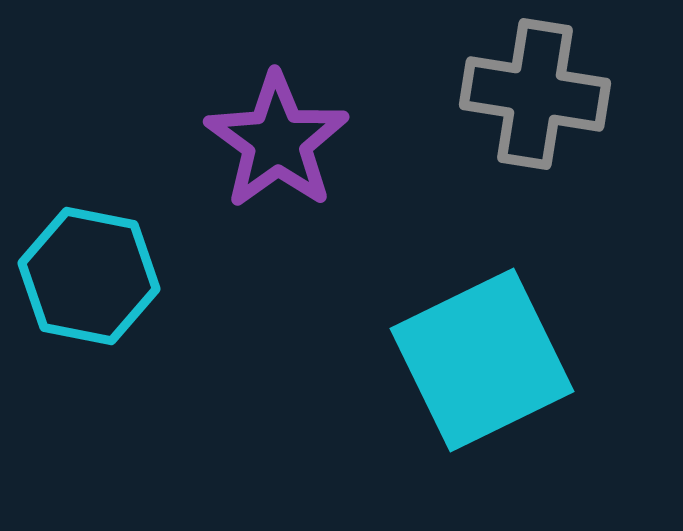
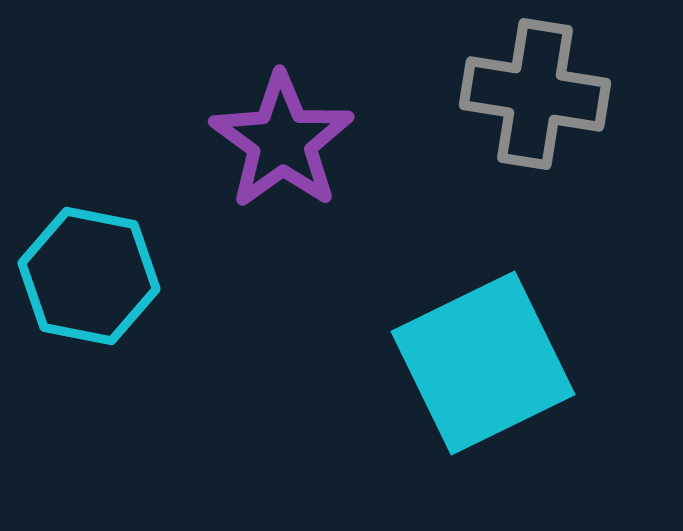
purple star: moved 5 px right
cyan square: moved 1 px right, 3 px down
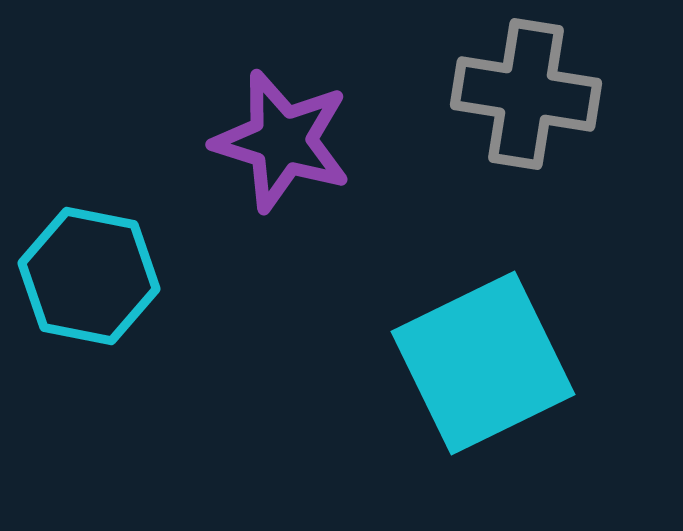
gray cross: moved 9 px left
purple star: rotated 19 degrees counterclockwise
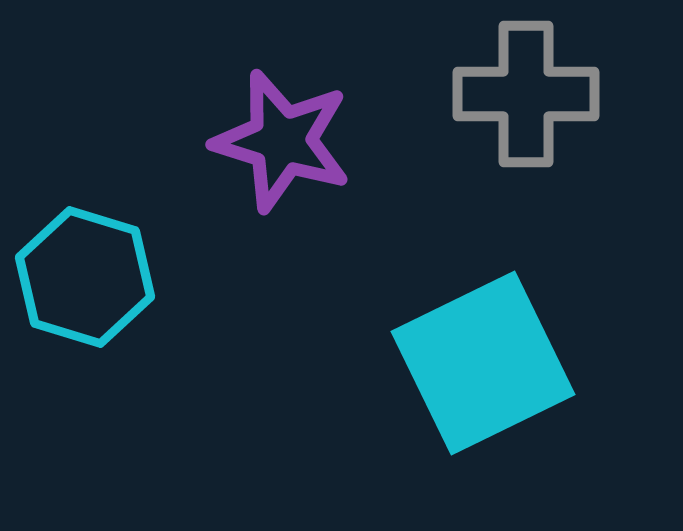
gray cross: rotated 9 degrees counterclockwise
cyan hexagon: moved 4 px left, 1 px down; rotated 6 degrees clockwise
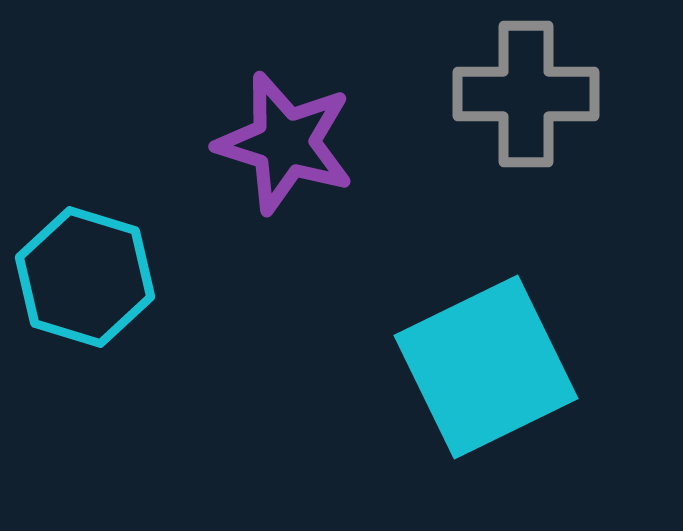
purple star: moved 3 px right, 2 px down
cyan square: moved 3 px right, 4 px down
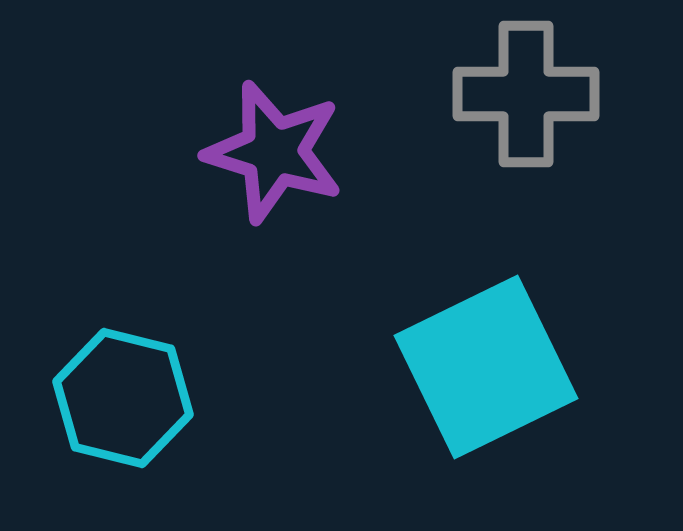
purple star: moved 11 px left, 9 px down
cyan hexagon: moved 38 px right, 121 px down; rotated 3 degrees counterclockwise
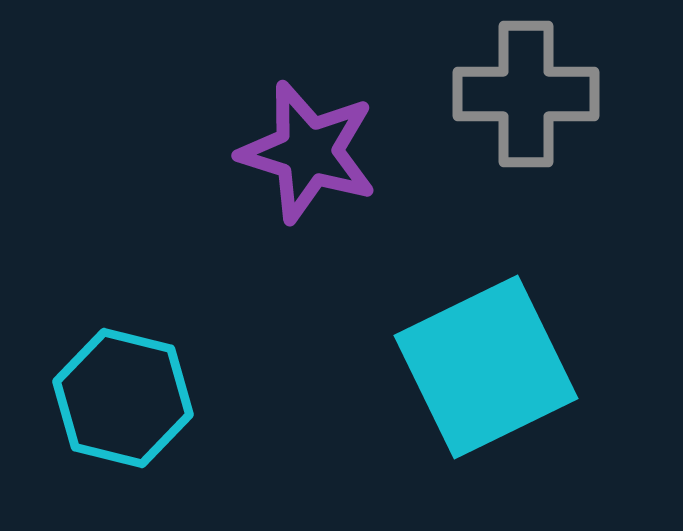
purple star: moved 34 px right
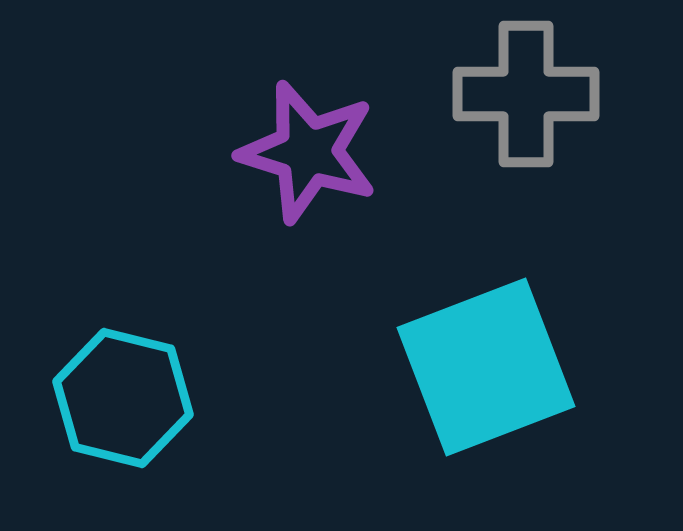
cyan square: rotated 5 degrees clockwise
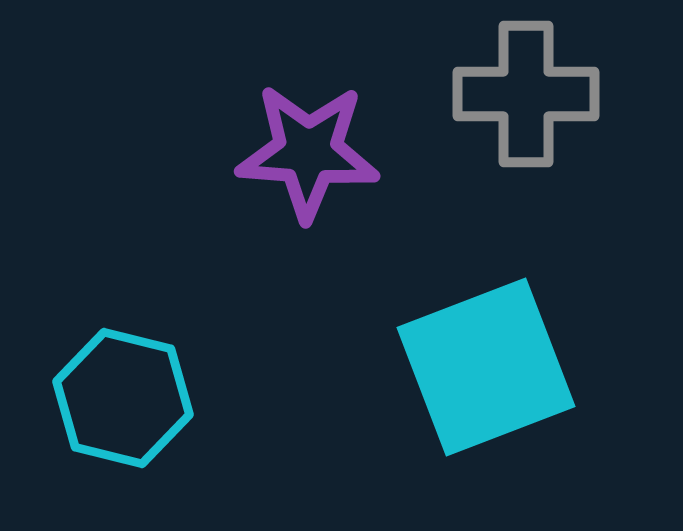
purple star: rotated 13 degrees counterclockwise
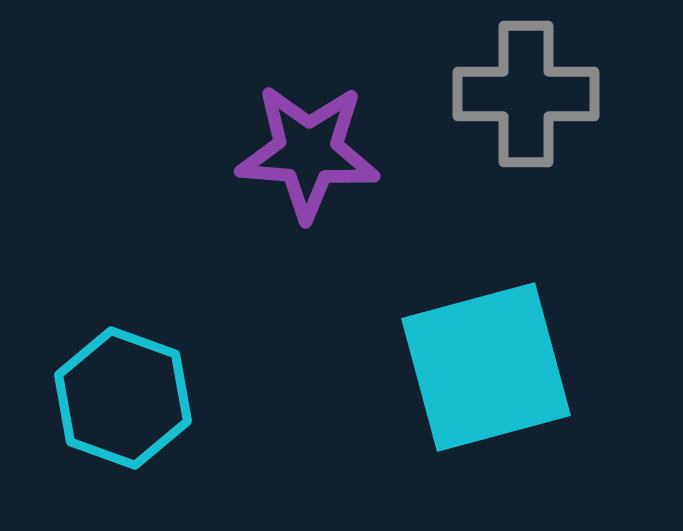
cyan square: rotated 6 degrees clockwise
cyan hexagon: rotated 6 degrees clockwise
